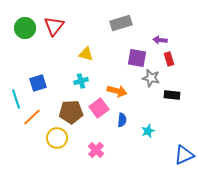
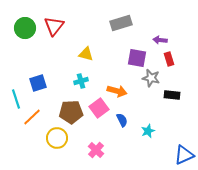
blue semicircle: rotated 32 degrees counterclockwise
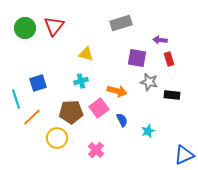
gray star: moved 2 px left, 4 px down
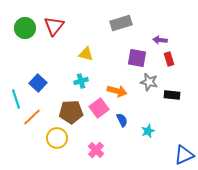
blue square: rotated 30 degrees counterclockwise
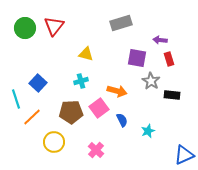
gray star: moved 2 px right, 1 px up; rotated 18 degrees clockwise
yellow circle: moved 3 px left, 4 px down
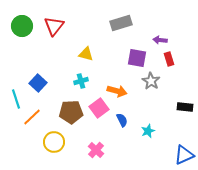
green circle: moved 3 px left, 2 px up
black rectangle: moved 13 px right, 12 px down
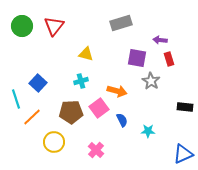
cyan star: rotated 24 degrees clockwise
blue triangle: moved 1 px left, 1 px up
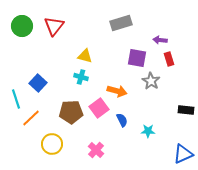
yellow triangle: moved 1 px left, 2 px down
cyan cross: moved 4 px up; rotated 32 degrees clockwise
black rectangle: moved 1 px right, 3 px down
orange line: moved 1 px left, 1 px down
yellow circle: moved 2 px left, 2 px down
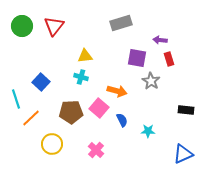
yellow triangle: rotated 21 degrees counterclockwise
blue square: moved 3 px right, 1 px up
pink square: rotated 12 degrees counterclockwise
